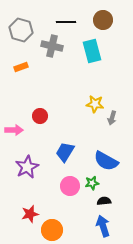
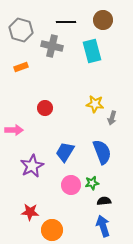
red circle: moved 5 px right, 8 px up
blue semicircle: moved 4 px left, 9 px up; rotated 140 degrees counterclockwise
purple star: moved 5 px right, 1 px up
pink circle: moved 1 px right, 1 px up
red star: moved 2 px up; rotated 18 degrees clockwise
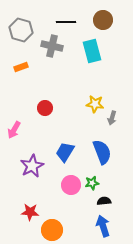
pink arrow: rotated 120 degrees clockwise
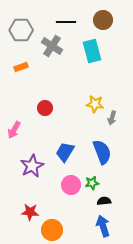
gray hexagon: rotated 15 degrees counterclockwise
gray cross: rotated 20 degrees clockwise
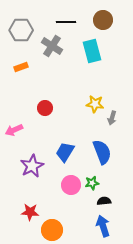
pink arrow: rotated 36 degrees clockwise
